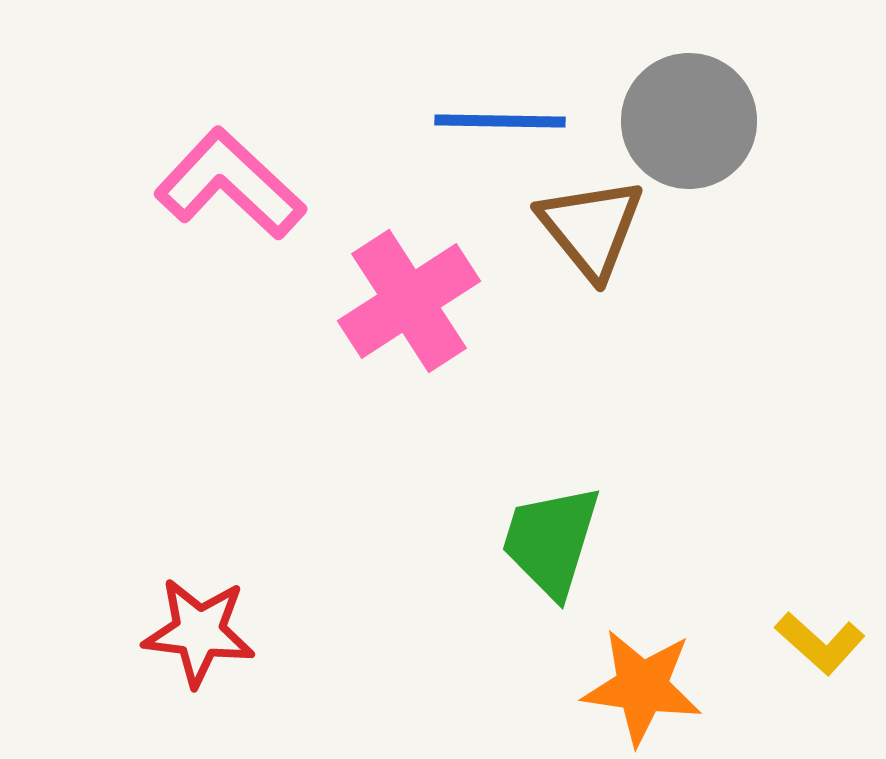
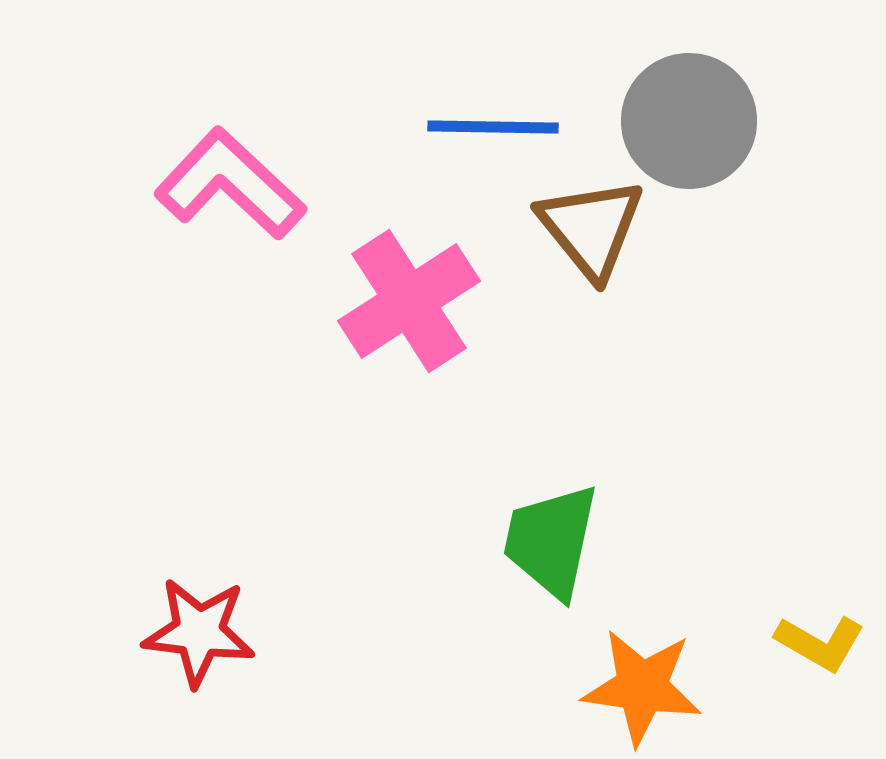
blue line: moved 7 px left, 6 px down
green trapezoid: rotated 5 degrees counterclockwise
yellow L-shape: rotated 12 degrees counterclockwise
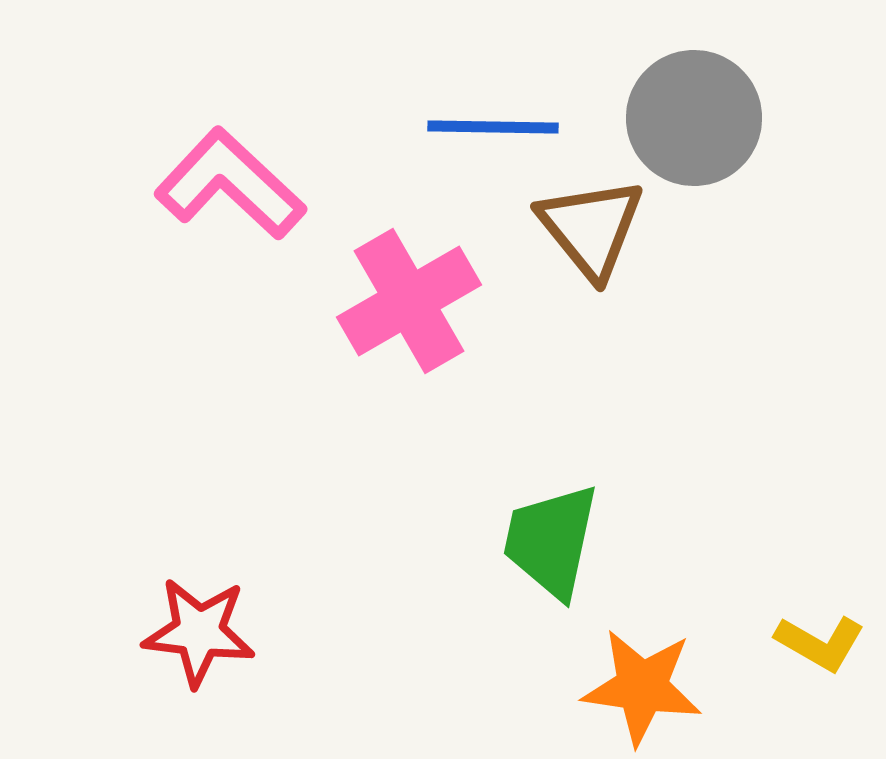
gray circle: moved 5 px right, 3 px up
pink cross: rotated 3 degrees clockwise
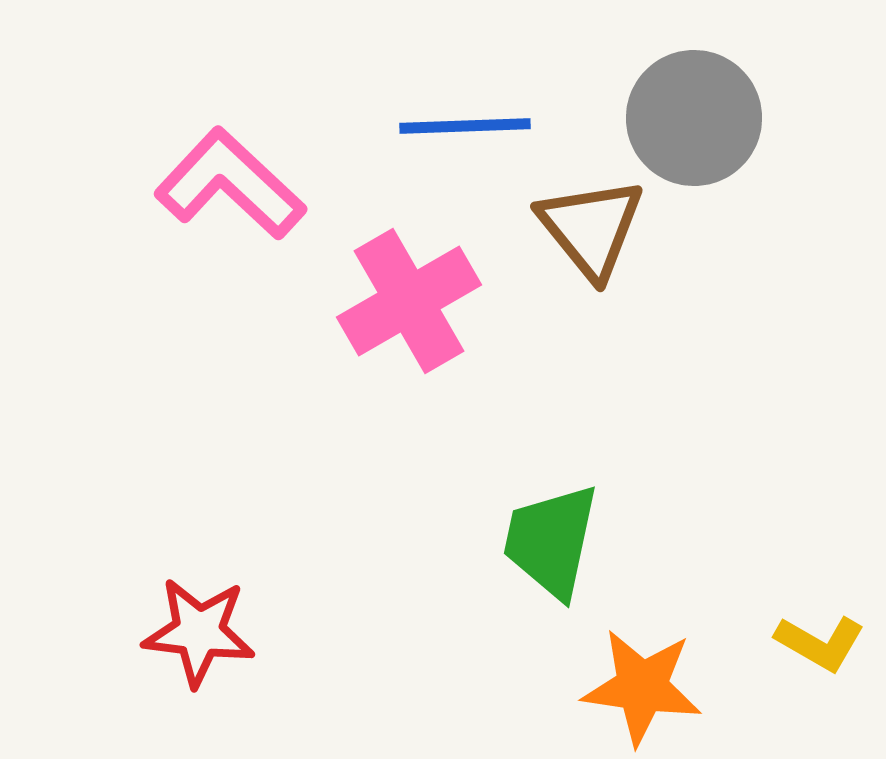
blue line: moved 28 px left, 1 px up; rotated 3 degrees counterclockwise
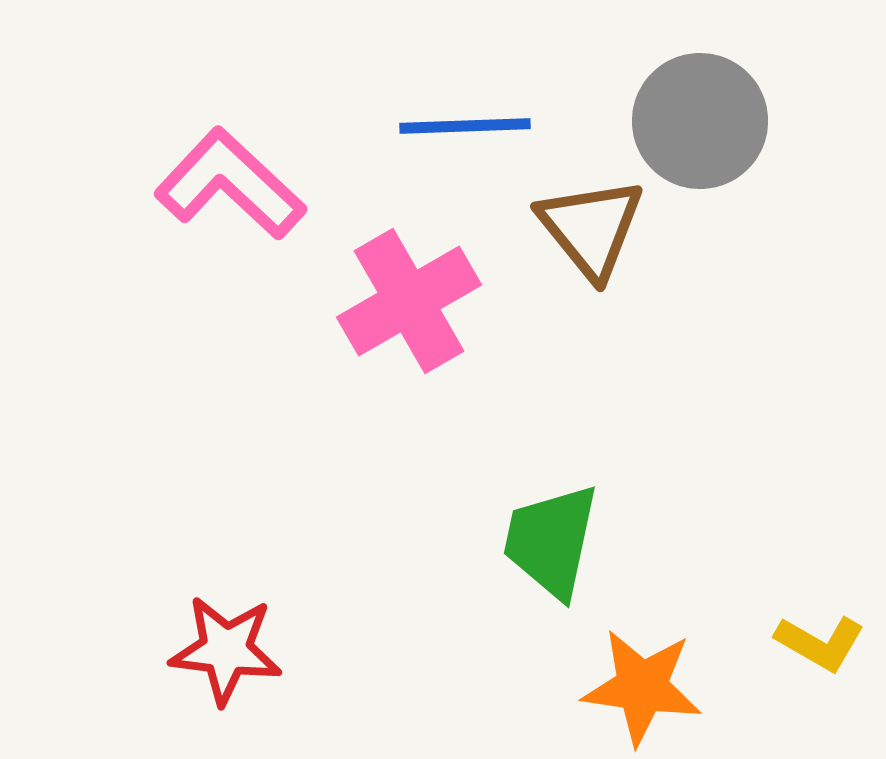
gray circle: moved 6 px right, 3 px down
red star: moved 27 px right, 18 px down
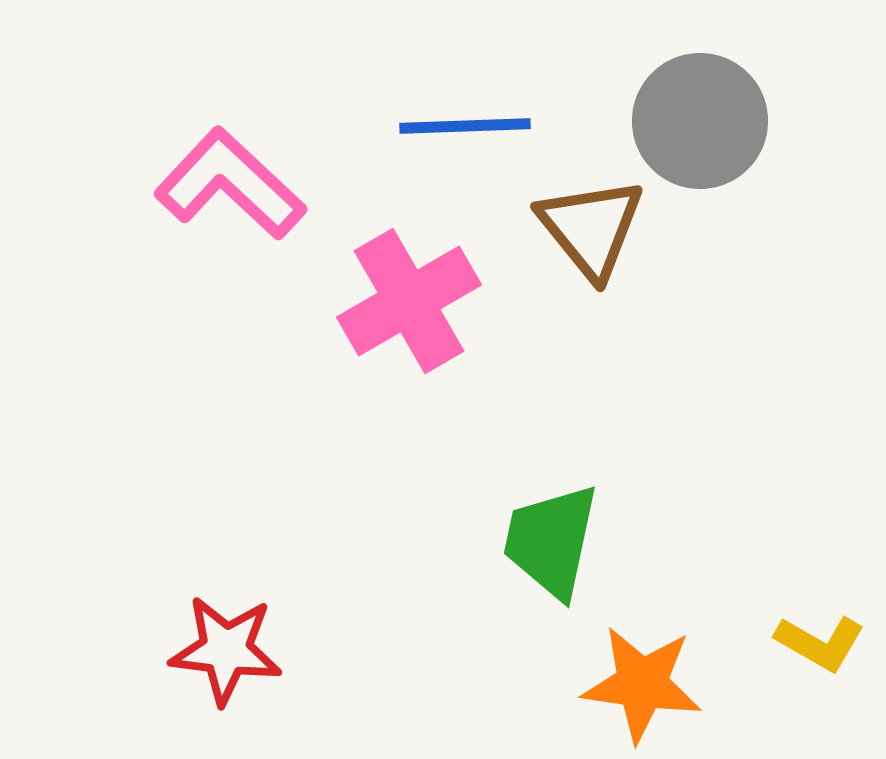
orange star: moved 3 px up
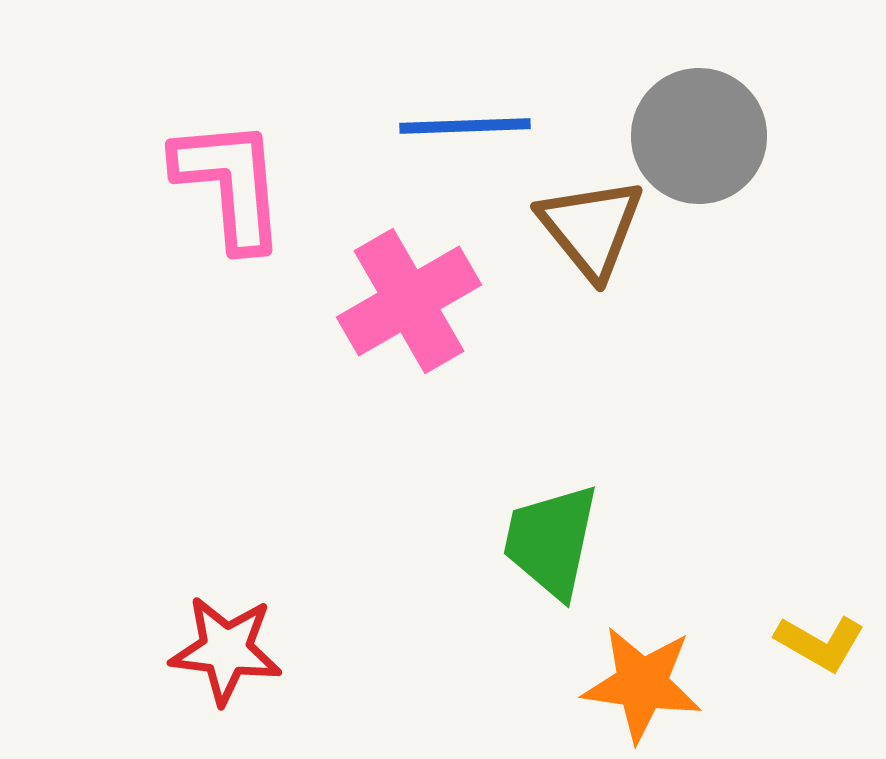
gray circle: moved 1 px left, 15 px down
pink L-shape: rotated 42 degrees clockwise
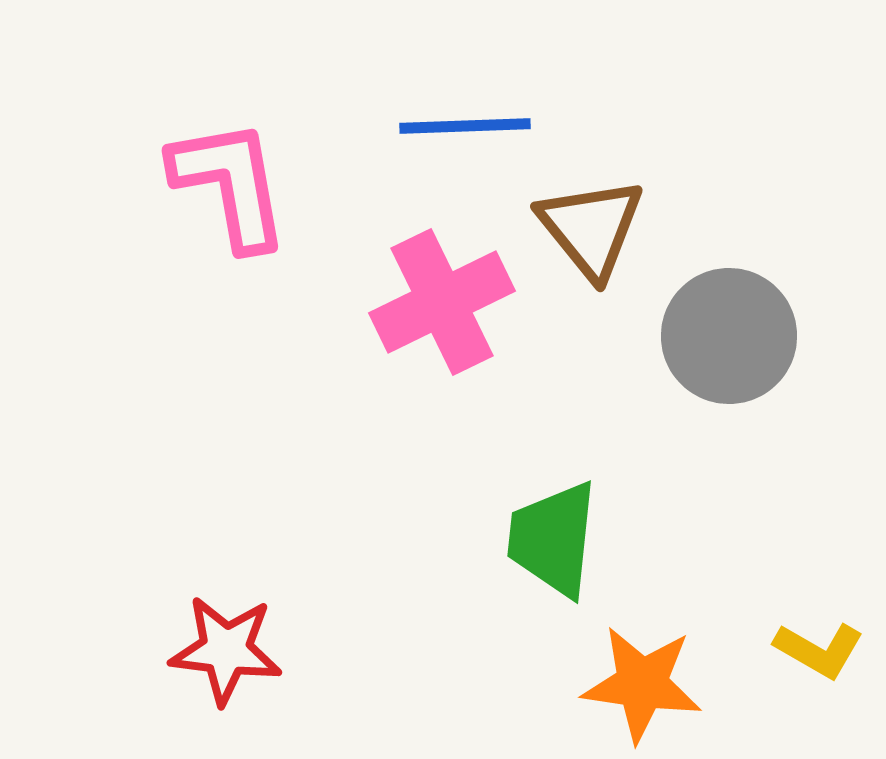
gray circle: moved 30 px right, 200 px down
pink L-shape: rotated 5 degrees counterclockwise
pink cross: moved 33 px right, 1 px down; rotated 4 degrees clockwise
green trapezoid: moved 2 px right, 2 px up; rotated 6 degrees counterclockwise
yellow L-shape: moved 1 px left, 7 px down
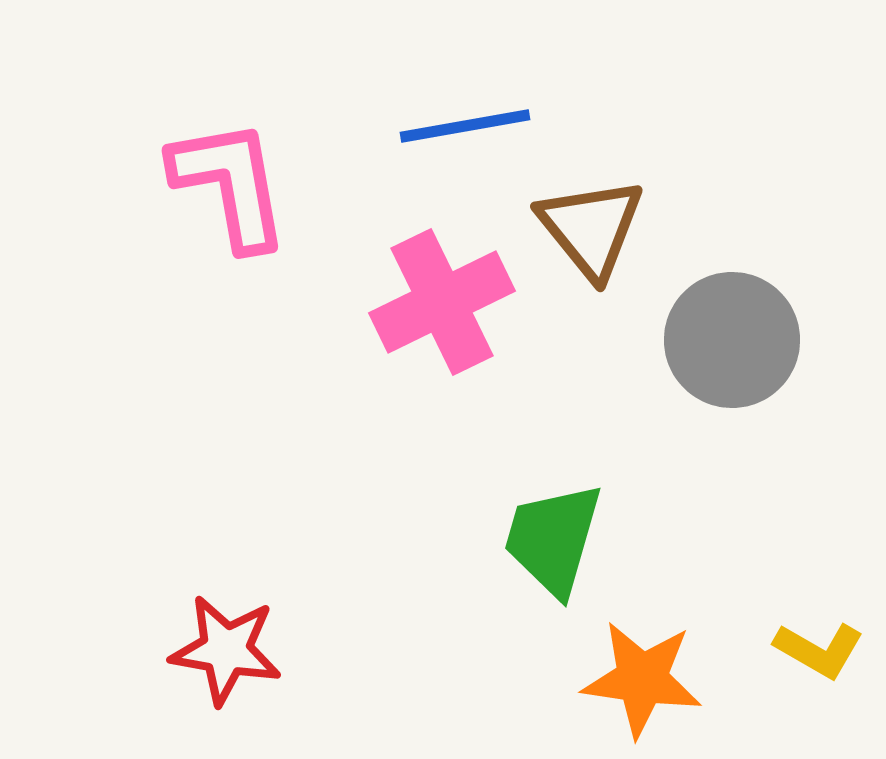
blue line: rotated 8 degrees counterclockwise
gray circle: moved 3 px right, 4 px down
green trapezoid: rotated 10 degrees clockwise
red star: rotated 3 degrees clockwise
orange star: moved 5 px up
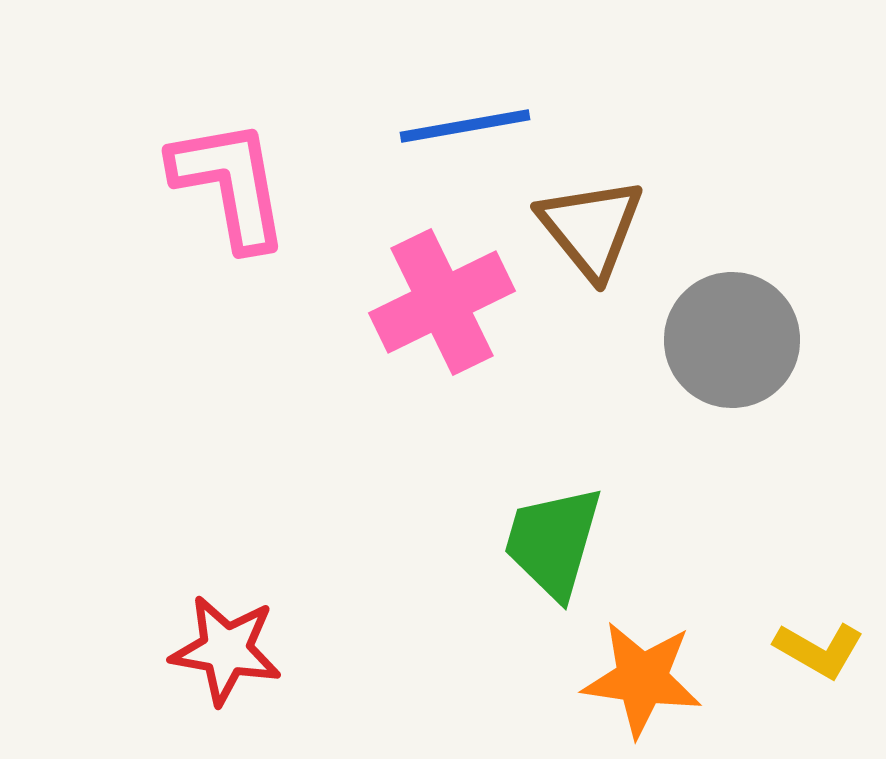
green trapezoid: moved 3 px down
